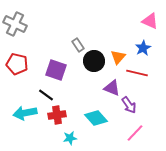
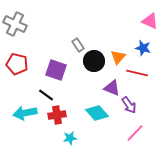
blue star: rotated 28 degrees counterclockwise
cyan diamond: moved 1 px right, 5 px up
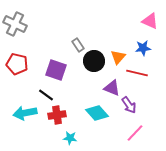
blue star: rotated 21 degrees counterclockwise
cyan star: rotated 16 degrees clockwise
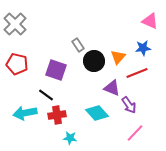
gray cross: rotated 20 degrees clockwise
red line: rotated 35 degrees counterclockwise
